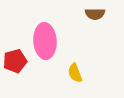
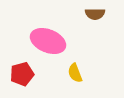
pink ellipse: moved 3 px right; rotated 64 degrees counterclockwise
red pentagon: moved 7 px right, 13 px down
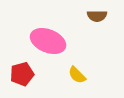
brown semicircle: moved 2 px right, 2 px down
yellow semicircle: moved 2 px right, 2 px down; rotated 24 degrees counterclockwise
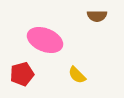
pink ellipse: moved 3 px left, 1 px up
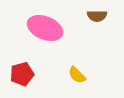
pink ellipse: moved 12 px up
